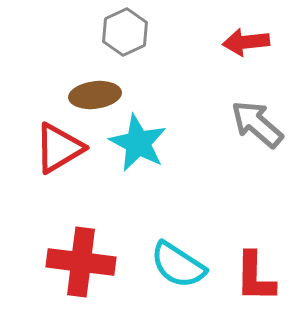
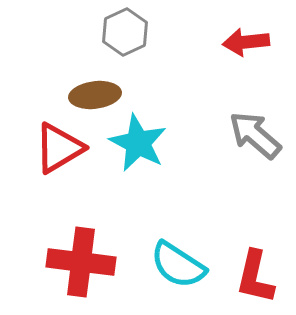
gray arrow: moved 2 px left, 11 px down
red L-shape: rotated 12 degrees clockwise
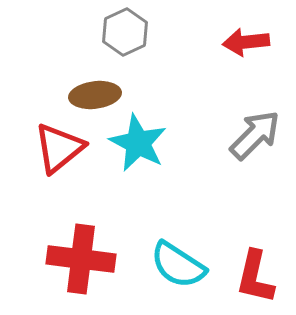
gray arrow: rotated 94 degrees clockwise
red triangle: rotated 8 degrees counterclockwise
red cross: moved 3 px up
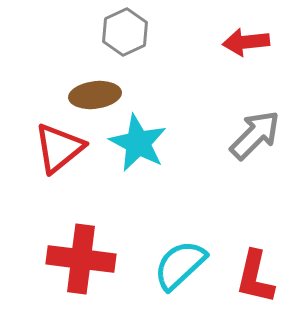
cyan semicircle: moved 2 px right; rotated 104 degrees clockwise
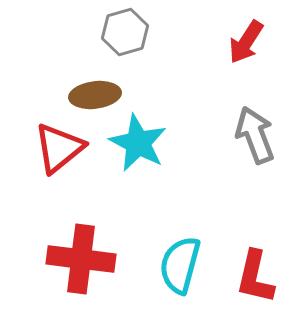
gray hexagon: rotated 9 degrees clockwise
red arrow: rotated 51 degrees counterclockwise
gray arrow: rotated 66 degrees counterclockwise
cyan semicircle: rotated 32 degrees counterclockwise
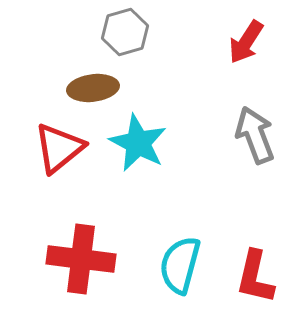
brown ellipse: moved 2 px left, 7 px up
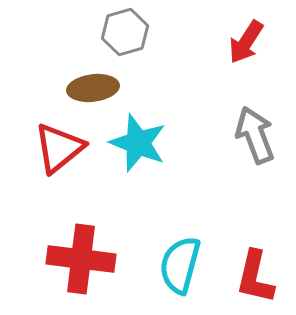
cyan star: rotated 6 degrees counterclockwise
